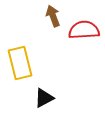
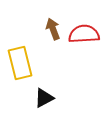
brown arrow: moved 13 px down
red semicircle: moved 4 px down
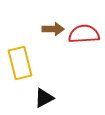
brown arrow: rotated 110 degrees clockwise
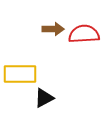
yellow rectangle: moved 11 px down; rotated 76 degrees counterclockwise
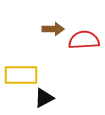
red semicircle: moved 6 px down
yellow rectangle: moved 1 px right, 1 px down
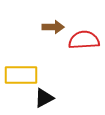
brown arrow: moved 2 px up
